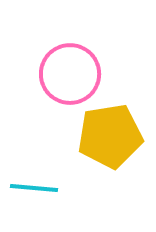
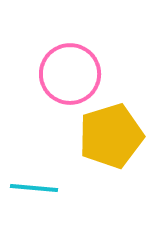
yellow pentagon: moved 1 px right; rotated 8 degrees counterclockwise
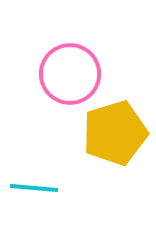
yellow pentagon: moved 4 px right, 3 px up
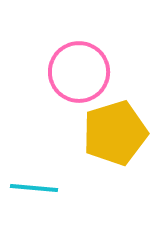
pink circle: moved 9 px right, 2 px up
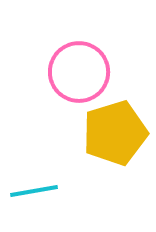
cyan line: moved 3 px down; rotated 15 degrees counterclockwise
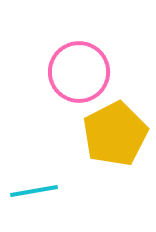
yellow pentagon: moved 1 px down; rotated 10 degrees counterclockwise
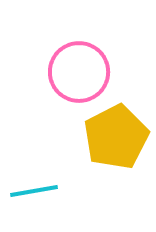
yellow pentagon: moved 1 px right, 3 px down
